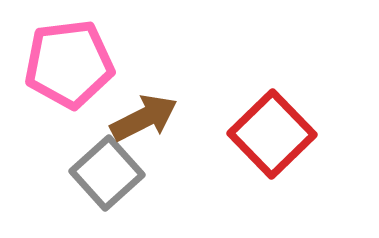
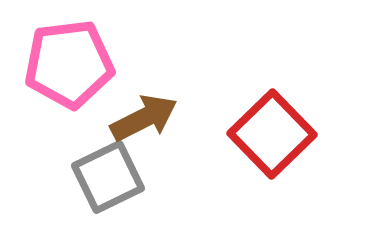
gray square: moved 1 px right, 4 px down; rotated 16 degrees clockwise
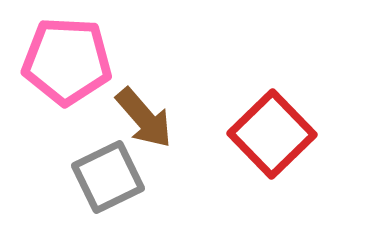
pink pentagon: moved 2 px left, 3 px up; rotated 10 degrees clockwise
brown arrow: rotated 76 degrees clockwise
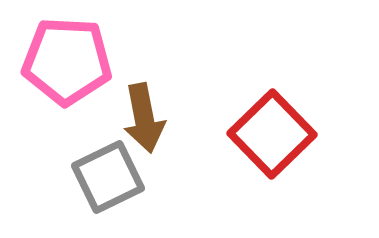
brown arrow: rotated 30 degrees clockwise
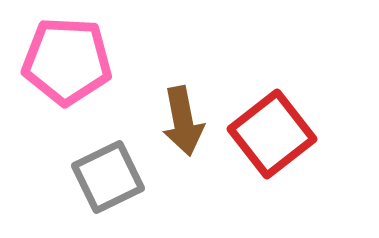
brown arrow: moved 39 px right, 3 px down
red square: rotated 6 degrees clockwise
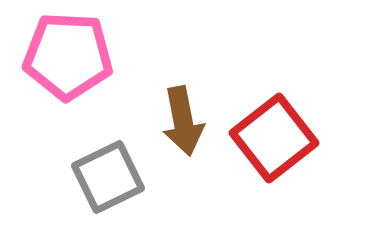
pink pentagon: moved 1 px right, 5 px up
red square: moved 2 px right, 4 px down
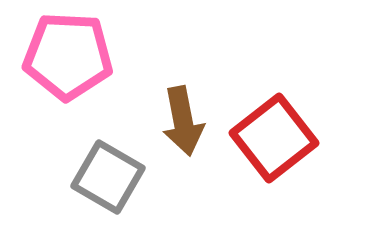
gray square: rotated 34 degrees counterclockwise
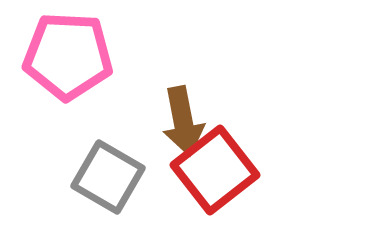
red square: moved 59 px left, 32 px down
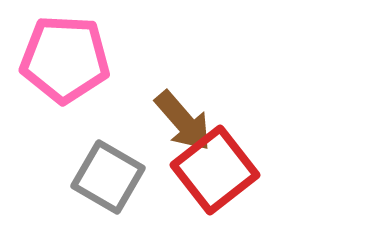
pink pentagon: moved 3 px left, 3 px down
brown arrow: rotated 30 degrees counterclockwise
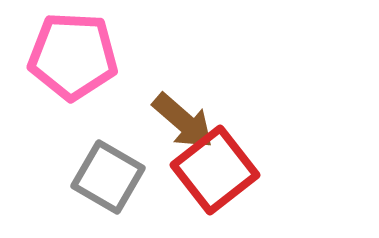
pink pentagon: moved 8 px right, 3 px up
brown arrow: rotated 8 degrees counterclockwise
